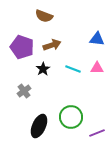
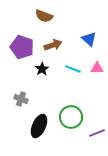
blue triangle: moved 8 px left; rotated 35 degrees clockwise
brown arrow: moved 1 px right
black star: moved 1 px left
gray cross: moved 3 px left, 8 px down; rotated 32 degrees counterclockwise
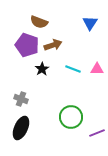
brown semicircle: moved 5 px left, 6 px down
blue triangle: moved 1 px right, 16 px up; rotated 21 degrees clockwise
purple pentagon: moved 5 px right, 2 px up
pink triangle: moved 1 px down
black ellipse: moved 18 px left, 2 px down
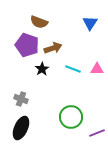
brown arrow: moved 3 px down
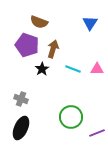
brown arrow: moved 1 px down; rotated 54 degrees counterclockwise
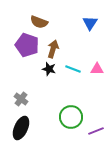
black star: moved 7 px right; rotated 24 degrees counterclockwise
gray cross: rotated 16 degrees clockwise
purple line: moved 1 px left, 2 px up
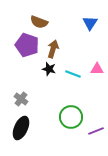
cyan line: moved 5 px down
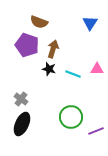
black ellipse: moved 1 px right, 4 px up
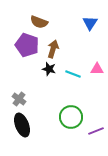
gray cross: moved 2 px left
black ellipse: moved 1 px down; rotated 45 degrees counterclockwise
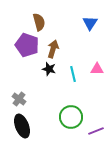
brown semicircle: rotated 126 degrees counterclockwise
cyan line: rotated 56 degrees clockwise
black ellipse: moved 1 px down
